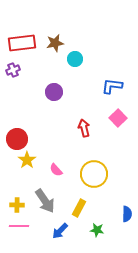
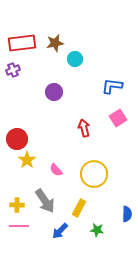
pink square: rotated 12 degrees clockwise
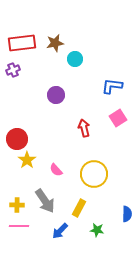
purple circle: moved 2 px right, 3 px down
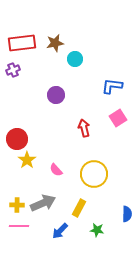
gray arrow: moved 2 px left, 2 px down; rotated 80 degrees counterclockwise
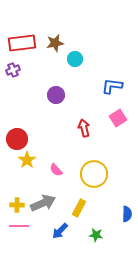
green star: moved 1 px left, 5 px down
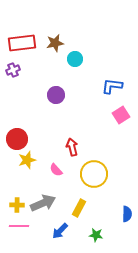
pink square: moved 3 px right, 3 px up
red arrow: moved 12 px left, 19 px down
yellow star: rotated 18 degrees clockwise
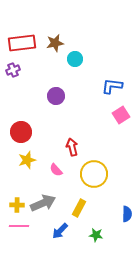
purple circle: moved 1 px down
red circle: moved 4 px right, 7 px up
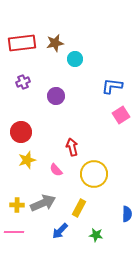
purple cross: moved 10 px right, 12 px down
pink line: moved 5 px left, 6 px down
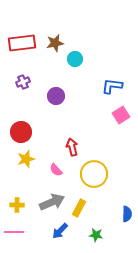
yellow star: moved 1 px left, 1 px up
gray arrow: moved 9 px right, 1 px up
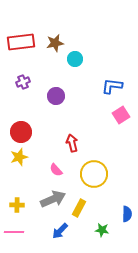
red rectangle: moved 1 px left, 1 px up
red arrow: moved 4 px up
yellow star: moved 7 px left, 2 px up
gray arrow: moved 1 px right, 3 px up
green star: moved 6 px right, 5 px up
